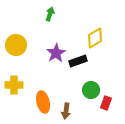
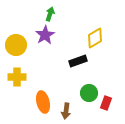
purple star: moved 11 px left, 18 px up
yellow cross: moved 3 px right, 8 px up
green circle: moved 2 px left, 3 px down
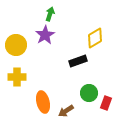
brown arrow: rotated 49 degrees clockwise
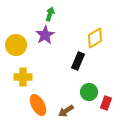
black rectangle: rotated 48 degrees counterclockwise
yellow cross: moved 6 px right
green circle: moved 1 px up
orange ellipse: moved 5 px left, 3 px down; rotated 15 degrees counterclockwise
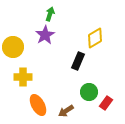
yellow circle: moved 3 px left, 2 px down
red rectangle: rotated 16 degrees clockwise
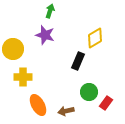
green arrow: moved 3 px up
purple star: rotated 24 degrees counterclockwise
yellow circle: moved 2 px down
brown arrow: rotated 21 degrees clockwise
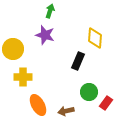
yellow diamond: rotated 55 degrees counterclockwise
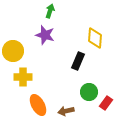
yellow circle: moved 2 px down
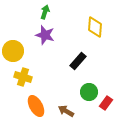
green arrow: moved 5 px left, 1 px down
yellow diamond: moved 11 px up
black rectangle: rotated 18 degrees clockwise
yellow cross: rotated 18 degrees clockwise
orange ellipse: moved 2 px left, 1 px down
brown arrow: rotated 42 degrees clockwise
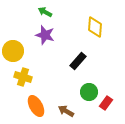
green arrow: rotated 80 degrees counterclockwise
